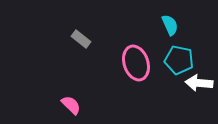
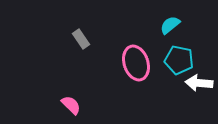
cyan semicircle: rotated 105 degrees counterclockwise
gray rectangle: rotated 18 degrees clockwise
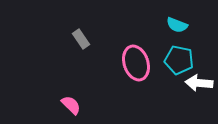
cyan semicircle: moved 7 px right; rotated 120 degrees counterclockwise
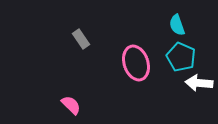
cyan semicircle: rotated 50 degrees clockwise
cyan pentagon: moved 2 px right, 3 px up; rotated 12 degrees clockwise
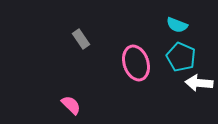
cyan semicircle: rotated 50 degrees counterclockwise
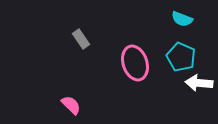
cyan semicircle: moved 5 px right, 6 px up
pink ellipse: moved 1 px left
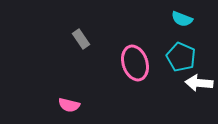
pink semicircle: moved 2 px left; rotated 150 degrees clockwise
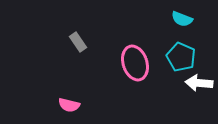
gray rectangle: moved 3 px left, 3 px down
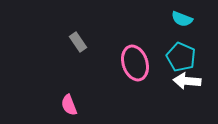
white arrow: moved 12 px left, 2 px up
pink semicircle: rotated 55 degrees clockwise
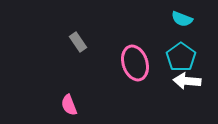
cyan pentagon: rotated 12 degrees clockwise
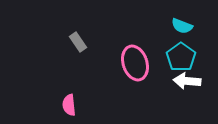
cyan semicircle: moved 7 px down
pink semicircle: rotated 15 degrees clockwise
